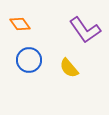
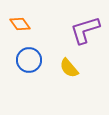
purple L-shape: rotated 108 degrees clockwise
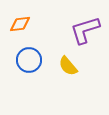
orange diamond: rotated 60 degrees counterclockwise
yellow semicircle: moved 1 px left, 2 px up
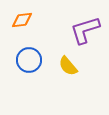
orange diamond: moved 2 px right, 4 px up
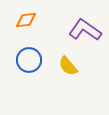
orange diamond: moved 4 px right
purple L-shape: rotated 52 degrees clockwise
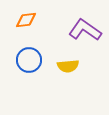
yellow semicircle: rotated 55 degrees counterclockwise
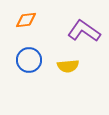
purple L-shape: moved 1 px left, 1 px down
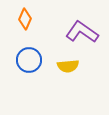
orange diamond: moved 1 px left, 1 px up; rotated 60 degrees counterclockwise
purple L-shape: moved 2 px left, 1 px down
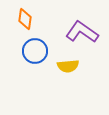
orange diamond: rotated 15 degrees counterclockwise
blue circle: moved 6 px right, 9 px up
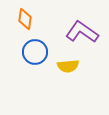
blue circle: moved 1 px down
